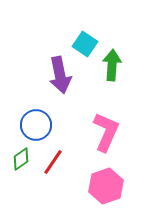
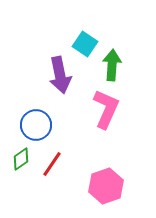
pink L-shape: moved 23 px up
red line: moved 1 px left, 2 px down
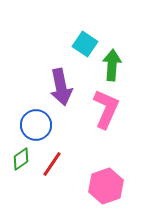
purple arrow: moved 1 px right, 12 px down
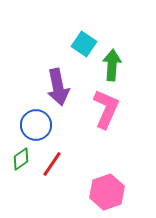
cyan square: moved 1 px left
purple arrow: moved 3 px left
pink hexagon: moved 1 px right, 6 px down
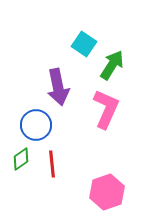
green arrow: rotated 28 degrees clockwise
red line: rotated 40 degrees counterclockwise
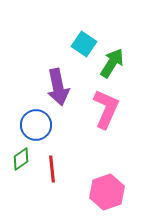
green arrow: moved 2 px up
red line: moved 5 px down
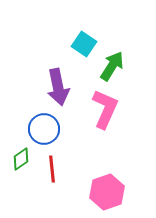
green arrow: moved 3 px down
pink L-shape: moved 1 px left
blue circle: moved 8 px right, 4 px down
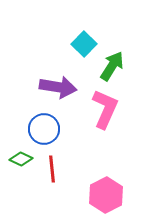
cyan square: rotated 10 degrees clockwise
purple arrow: rotated 69 degrees counterclockwise
green diamond: rotated 60 degrees clockwise
pink hexagon: moved 1 px left, 3 px down; rotated 8 degrees counterclockwise
